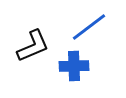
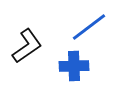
black L-shape: moved 6 px left; rotated 12 degrees counterclockwise
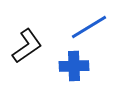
blue line: rotated 6 degrees clockwise
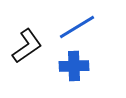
blue line: moved 12 px left
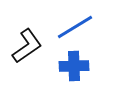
blue line: moved 2 px left
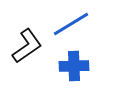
blue line: moved 4 px left, 3 px up
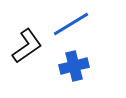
blue cross: rotated 12 degrees counterclockwise
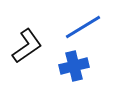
blue line: moved 12 px right, 3 px down
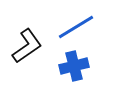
blue line: moved 7 px left
